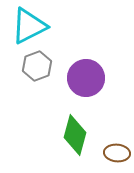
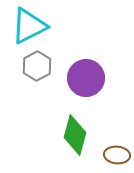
gray hexagon: rotated 8 degrees counterclockwise
brown ellipse: moved 2 px down
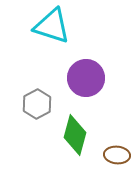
cyan triangle: moved 23 px right; rotated 45 degrees clockwise
gray hexagon: moved 38 px down
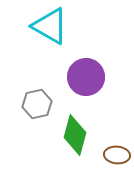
cyan triangle: moved 2 px left; rotated 12 degrees clockwise
purple circle: moved 1 px up
gray hexagon: rotated 16 degrees clockwise
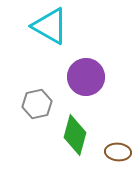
brown ellipse: moved 1 px right, 3 px up
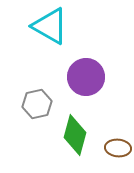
brown ellipse: moved 4 px up
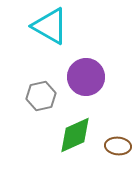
gray hexagon: moved 4 px right, 8 px up
green diamond: rotated 51 degrees clockwise
brown ellipse: moved 2 px up
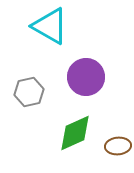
gray hexagon: moved 12 px left, 4 px up
green diamond: moved 2 px up
brown ellipse: rotated 10 degrees counterclockwise
